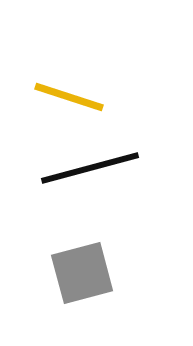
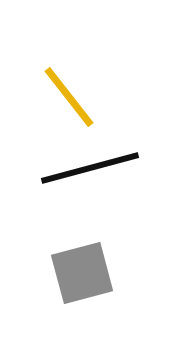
yellow line: rotated 34 degrees clockwise
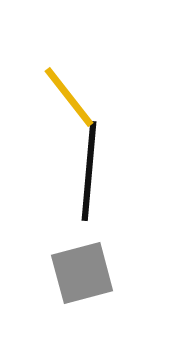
black line: moved 1 px left, 3 px down; rotated 70 degrees counterclockwise
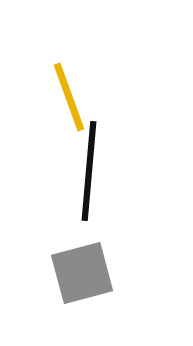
yellow line: rotated 18 degrees clockwise
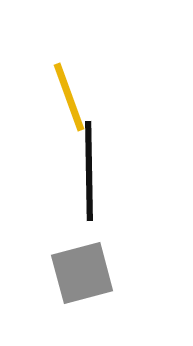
black line: rotated 6 degrees counterclockwise
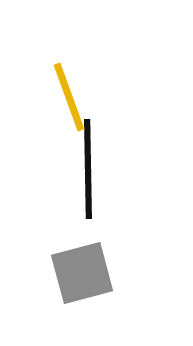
black line: moved 1 px left, 2 px up
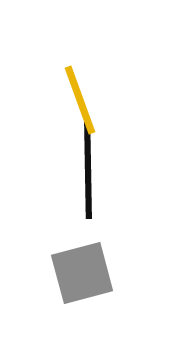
yellow line: moved 11 px right, 3 px down
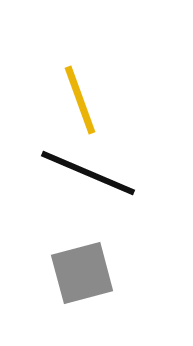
black line: moved 4 px down; rotated 66 degrees counterclockwise
